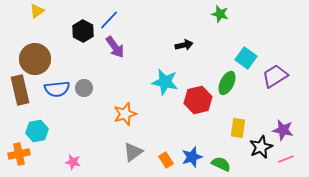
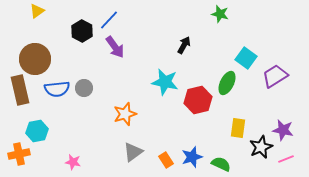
black hexagon: moved 1 px left
black arrow: rotated 48 degrees counterclockwise
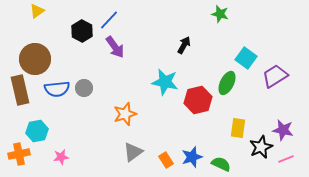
pink star: moved 12 px left, 5 px up; rotated 21 degrees counterclockwise
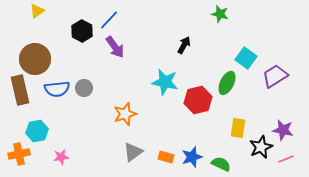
orange rectangle: moved 3 px up; rotated 42 degrees counterclockwise
